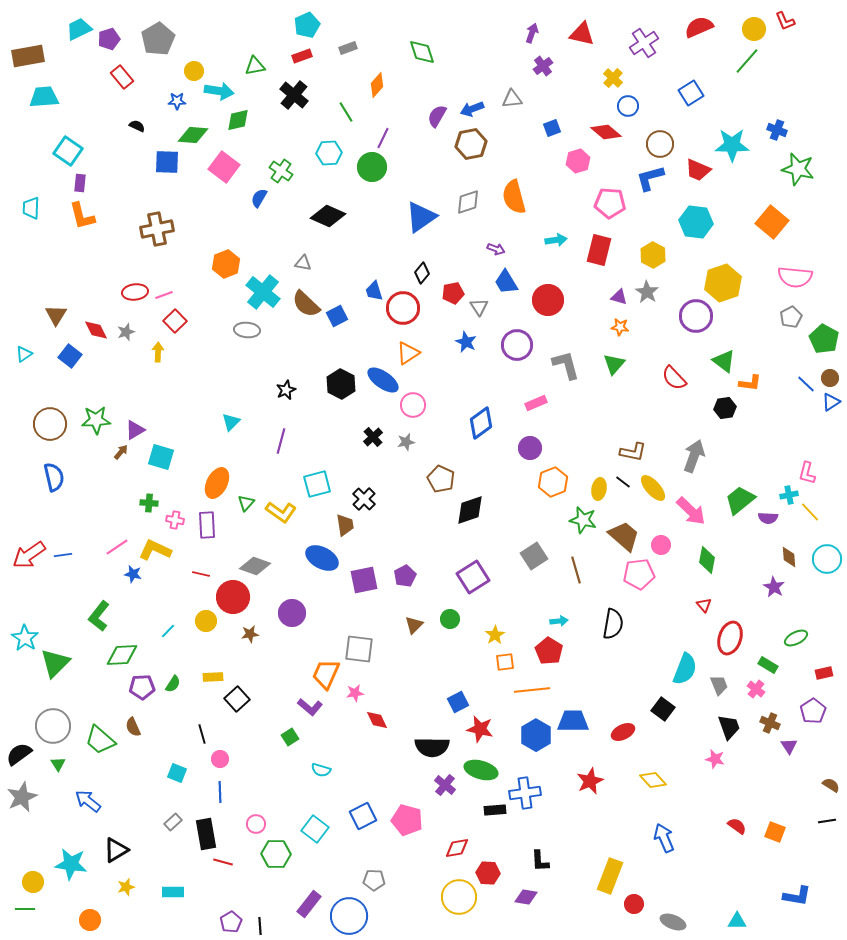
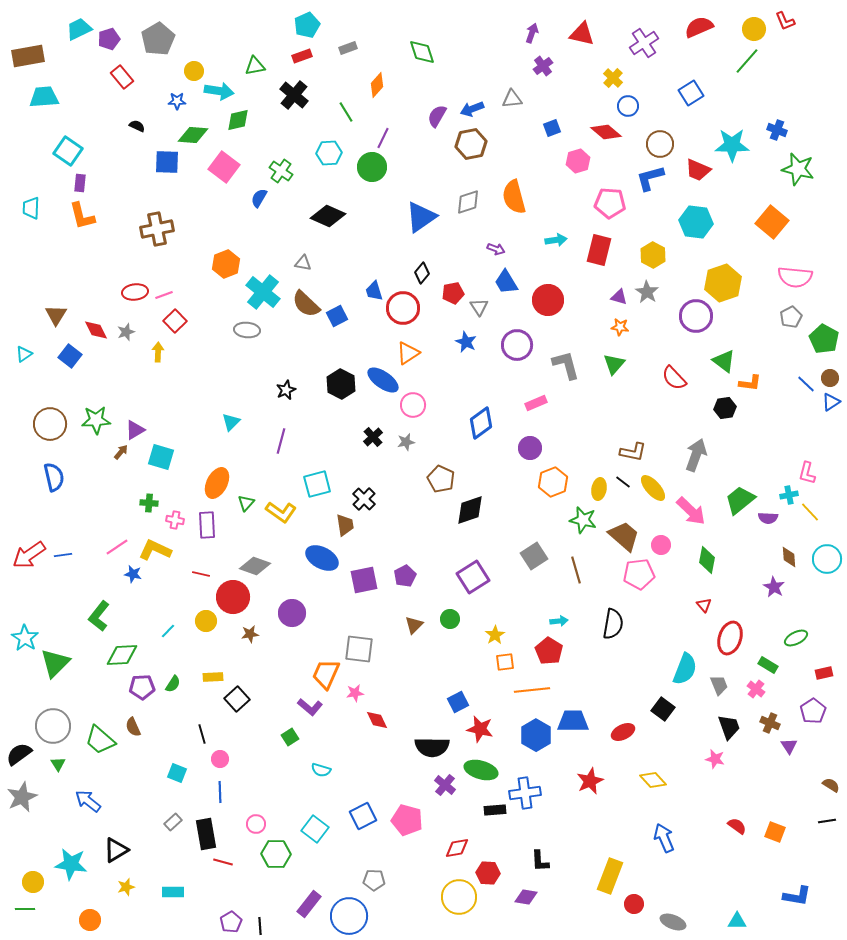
gray arrow at (694, 456): moved 2 px right, 1 px up
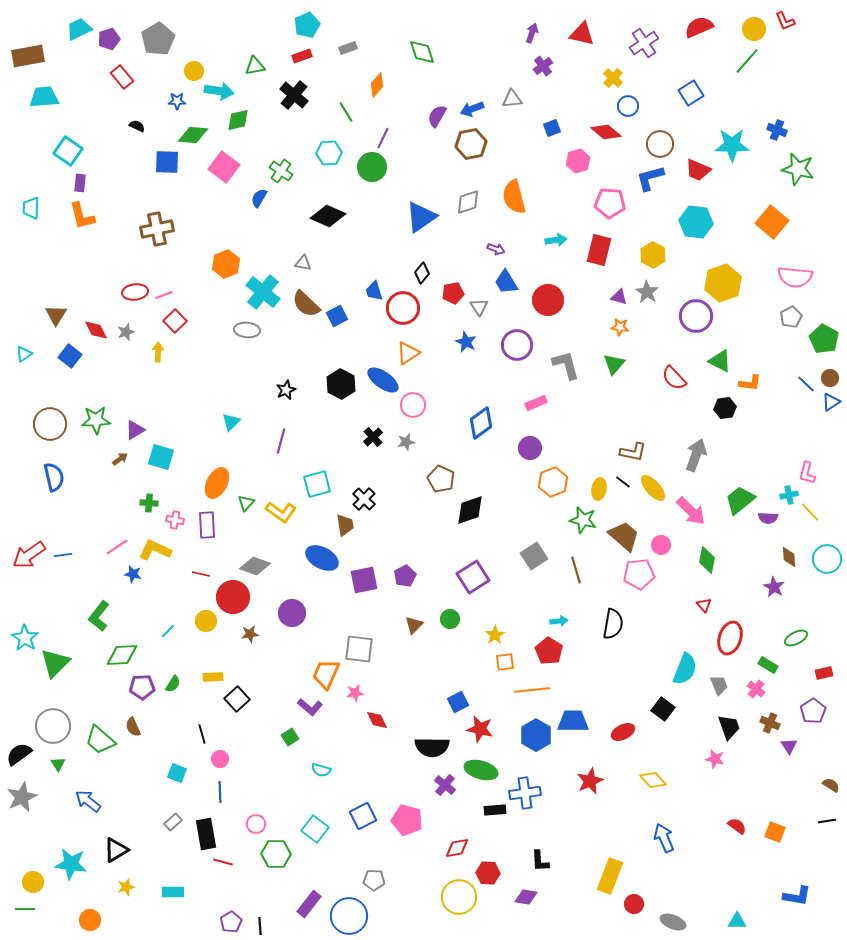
green triangle at (724, 361): moved 4 px left; rotated 10 degrees counterclockwise
brown arrow at (121, 452): moved 1 px left, 7 px down; rotated 14 degrees clockwise
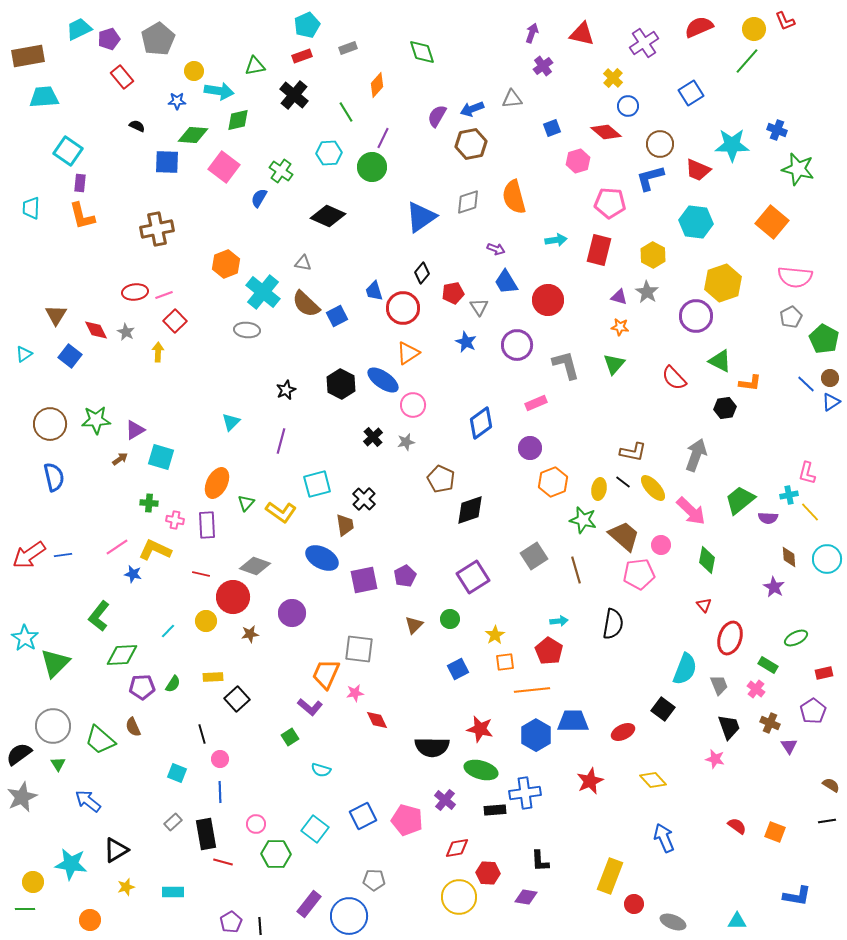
gray star at (126, 332): rotated 24 degrees counterclockwise
blue square at (458, 702): moved 33 px up
purple cross at (445, 785): moved 15 px down
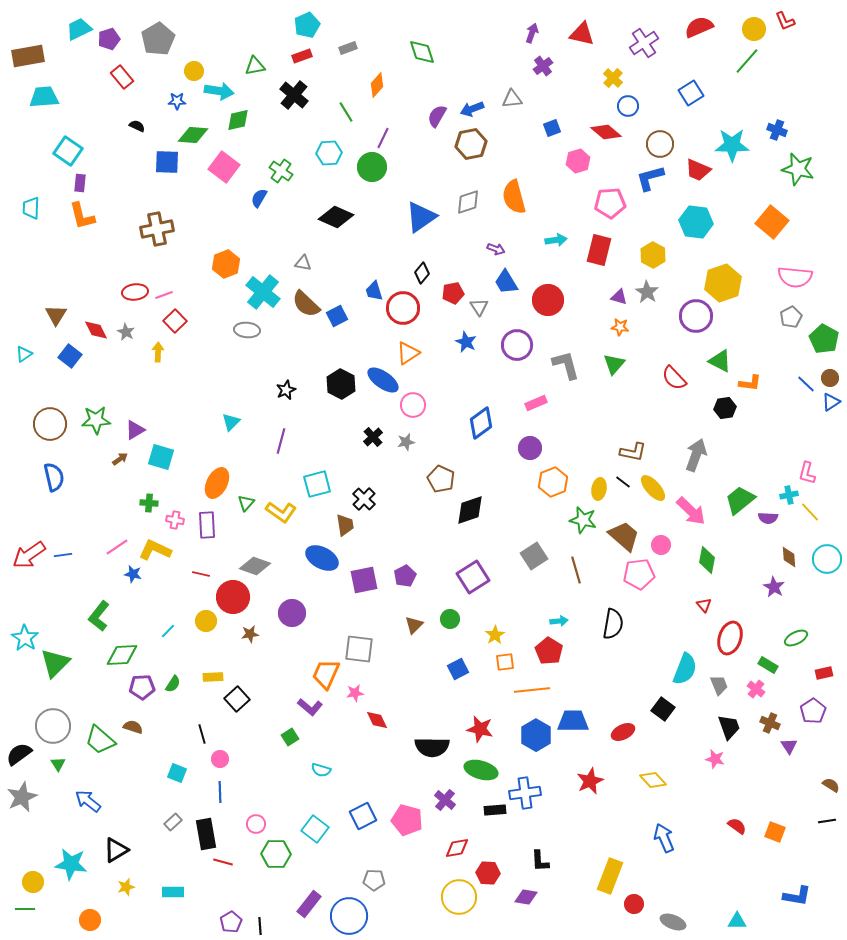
pink pentagon at (610, 203): rotated 8 degrees counterclockwise
black diamond at (328, 216): moved 8 px right, 1 px down
brown semicircle at (133, 727): rotated 132 degrees clockwise
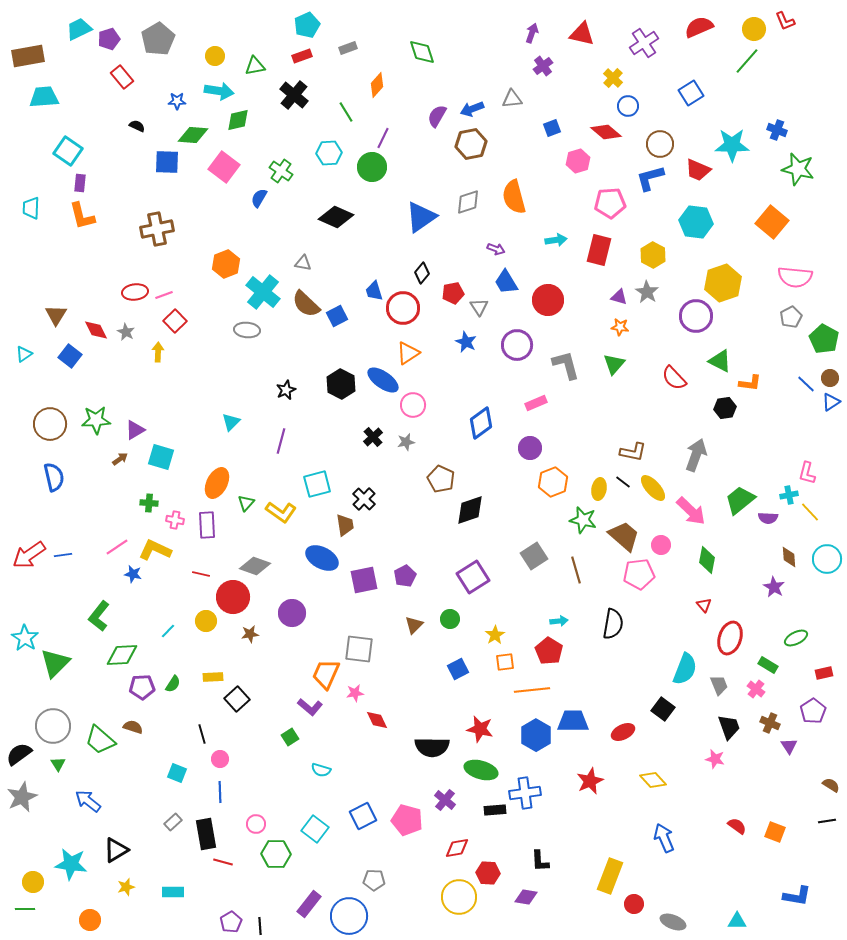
yellow circle at (194, 71): moved 21 px right, 15 px up
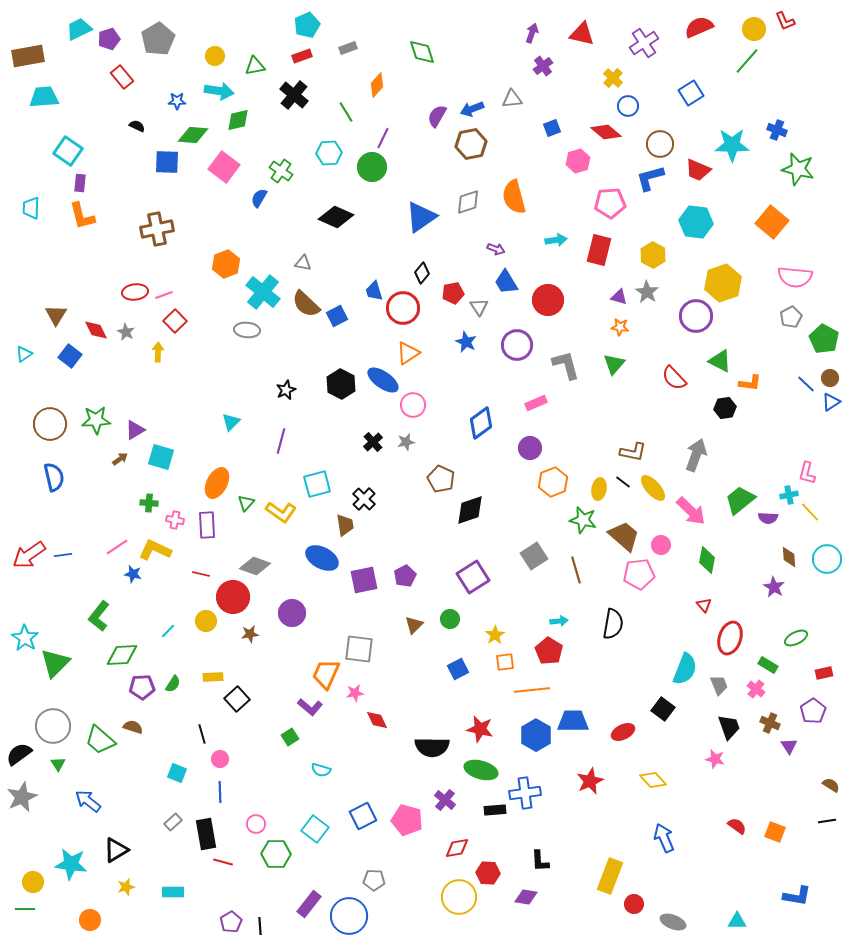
black cross at (373, 437): moved 5 px down
